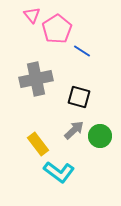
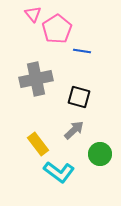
pink triangle: moved 1 px right, 1 px up
blue line: rotated 24 degrees counterclockwise
green circle: moved 18 px down
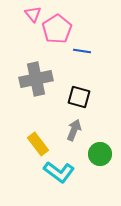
gray arrow: rotated 25 degrees counterclockwise
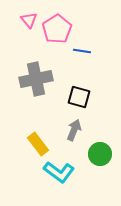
pink triangle: moved 4 px left, 6 px down
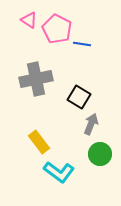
pink triangle: rotated 18 degrees counterclockwise
pink pentagon: rotated 12 degrees counterclockwise
blue line: moved 7 px up
black square: rotated 15 degrees clockwise
gray arrow: moved 17 px right, 6 px up
yellow rectangle: moved 1 px right, 2 px up
